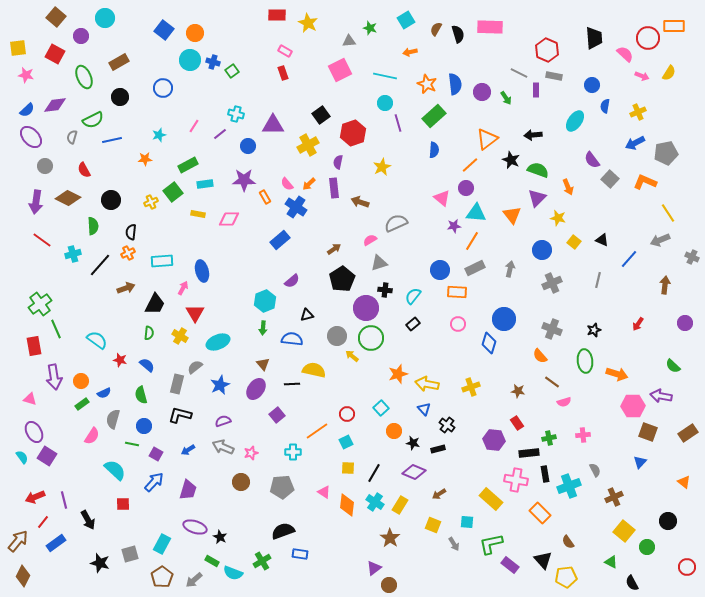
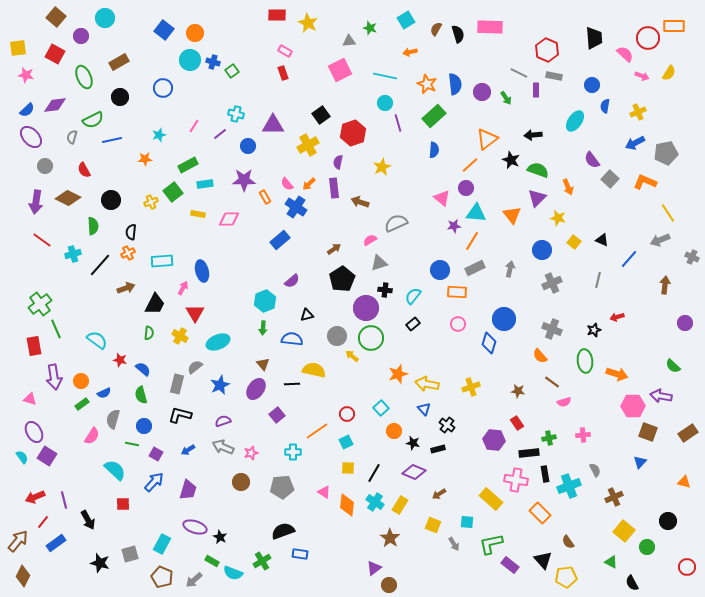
red arrow at (638, 324): moved 21 px left, 7 px up; rotated 40 degrees clockwise
blue semicircle at (147, 365): moved 4 px left, 4 px down
orange triangle at (684, 482): rotated 24 degrees counterclockwise
brown pentagon at (162, 577): rotated 15 degrees counterclockwise
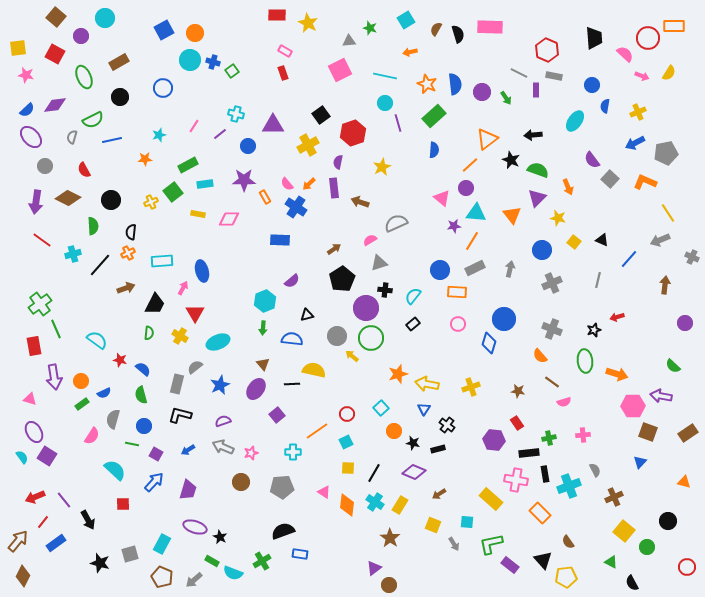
blue square at (164, 30): rotated 24 degrees clockwise
blue rectangle at (280, 240): rotated 42 degrees clockwise
blue triangle at (424, 409): rotated 16 degrees clockwise
purple line at (64, 500): rotated 24 degrees counterclockwise
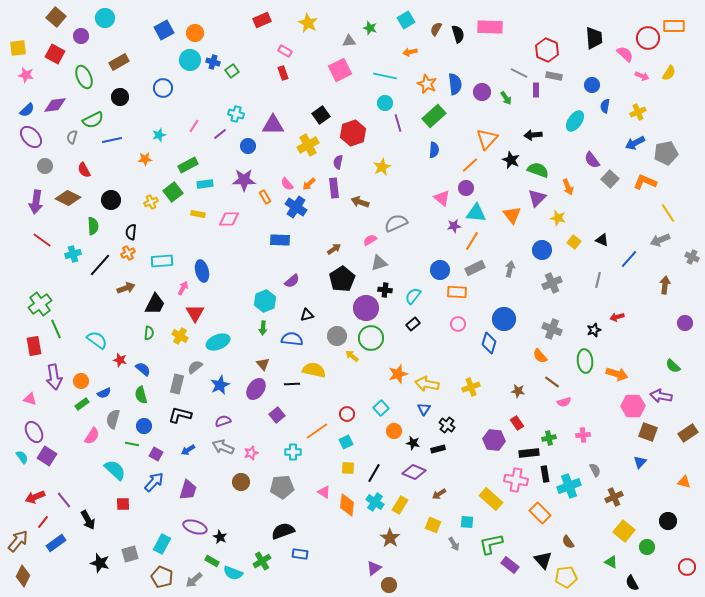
red rectangle at (277, 15): moved 15 px left, 5 px down; rotated 24 degrees counterclockwise
orange triangle at (487, 139): rotated 10 degrees counterclockwise
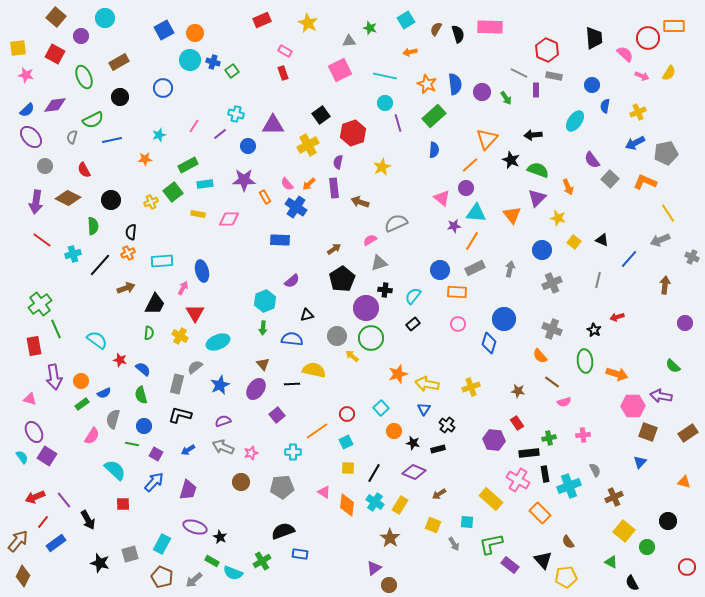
black star at (594, 330): rotated 24 degrees counterclockwise
pink cross at (516, 480): moved 2 px right; rotated 20 degrees clockwise
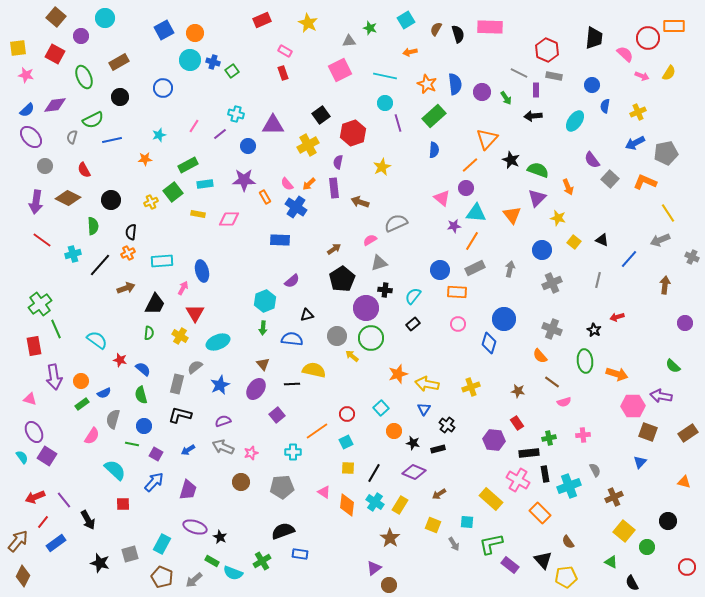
black trapezoid at (594, 38): rotated 10 degrees clockwise
black arrow at (533, 135): moved 19 px up
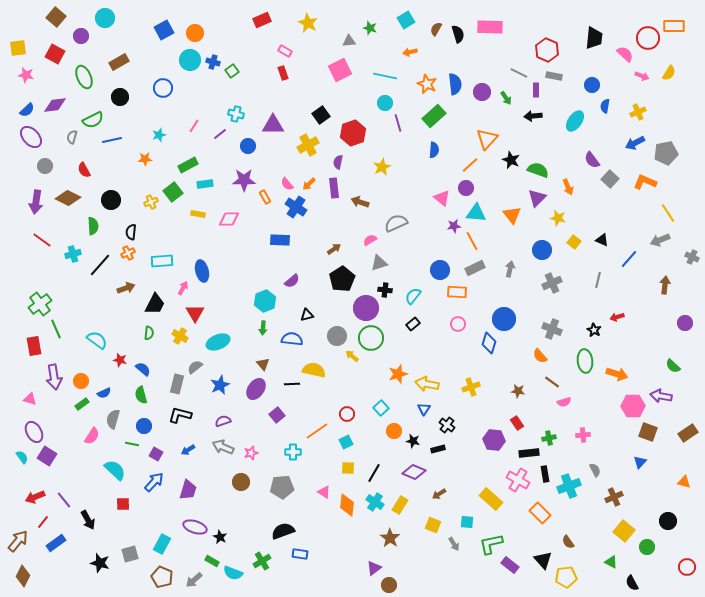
orange line at (472, 241): rotated 60 degrees counterclockwise
black star at (413, 443): moved 2 px up
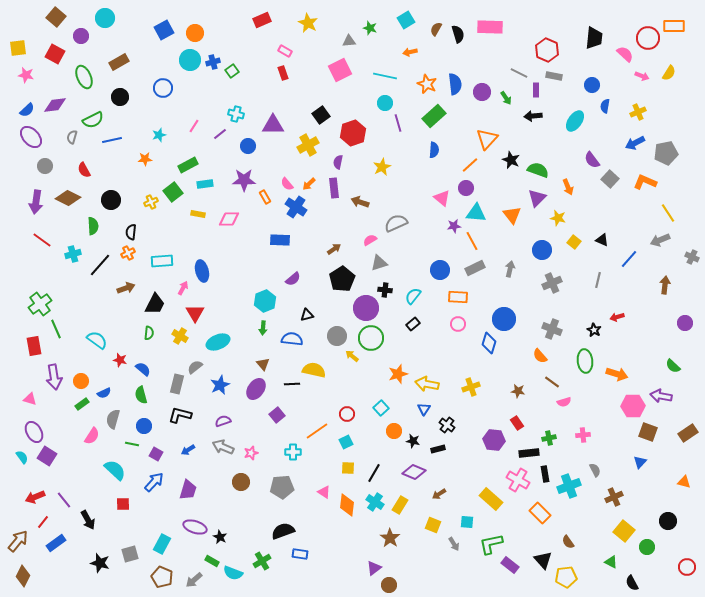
blue cross at (213, 62): rotated 32 degrees counterclockwise
purple semicircle at (292, 281): moved 1 px right, 2 px up
orange rectangle at (457, 292): moved 1 px right, 5 px down
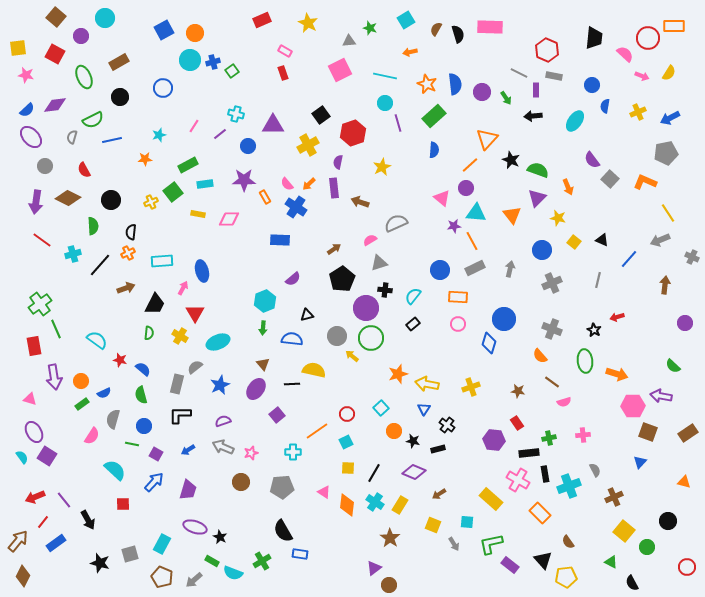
blue arrow at (635, 143): moved 35 px right, 25 px up
black L-shape at (180, 415): rotated 15 degrees counterclockwise
black semicircle at (283, 531): rotated 100 degrees counterclockwise
